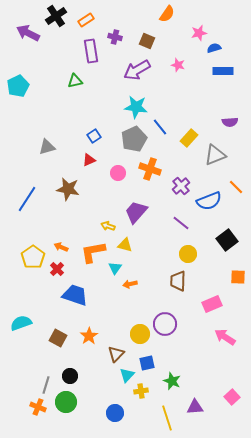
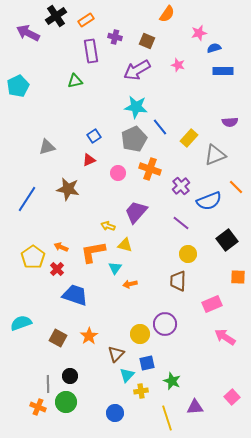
gray line at (46, 385): moved 2 px right, 1 px up; rotated 18 degrees counterclockwise
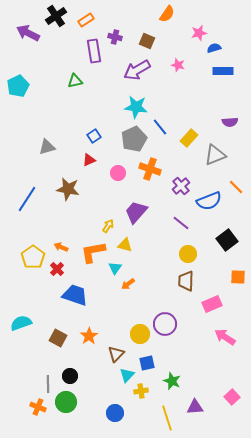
purple rectangle at (91, 51): moved 3 px right
yellow arrow at (108, 226): rotated 104 degrees clockwise
brown trapezoid at (178, 281): moved 8 px right
orange arrow at (130, 284): moved 2 px left; rotated 24 degrees counterclockwise
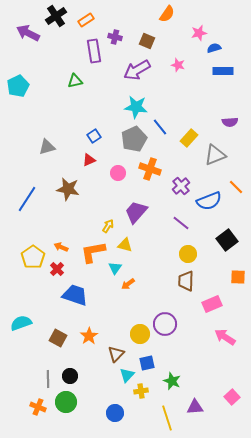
gray line at (48, 384): moved 5 px up
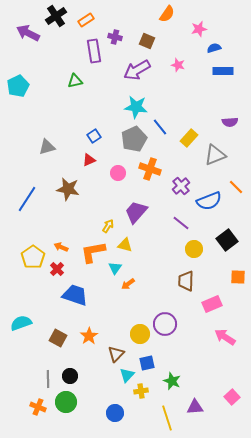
pink star at (199, 33): moved 4 px up
yellow circle at (188, 254): moved 6 px right, 5 px up
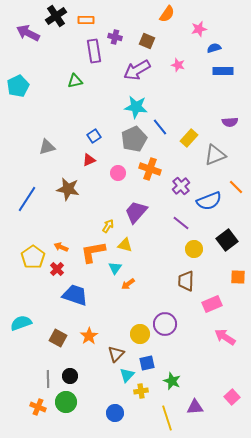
orange rectangle at (86, 20): rotated 35 degrees clockwise
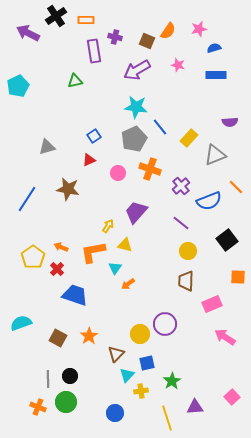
orange semicircle at (167, 14): moved 1 px right, 17 px down
blue rectangle at (223, 71): moved 7 px left, 4 px down
yellow circle at (194, 249): moved 6 px left, 2 px down
green star at (172, 381): rotated 18 degrees clockwise
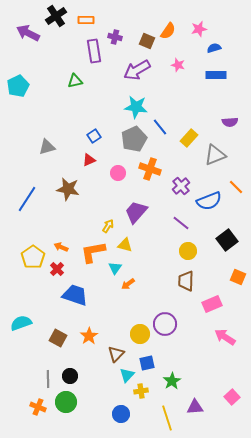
orange square at (238, 277): rotated 21 degrees clockwise
blue circle at (115, 413): moved 6 px right, 1 px down
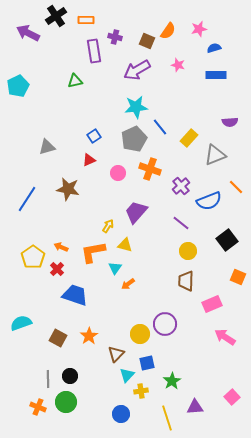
cyan star at (136, 107): rotated 15 degrees counterclockwise
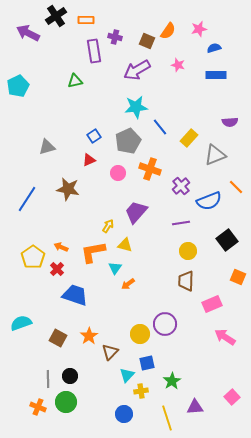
gray pentagon at (134, 139): moved 6 px left, 2 px down
purple line at (181, 223): rotated 48 degrees counterclockwise
brown triangle at (116, 354): moved 6 px left, 2 px up
blue circle at (121, 414): moved 3 px right
